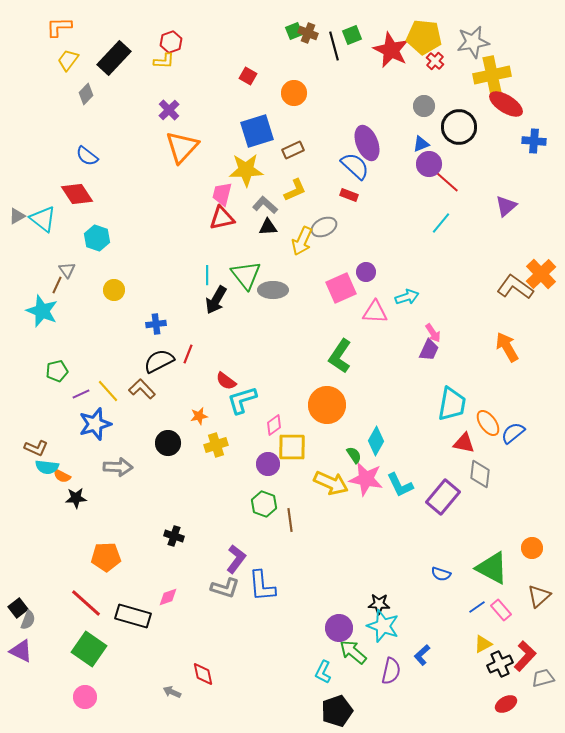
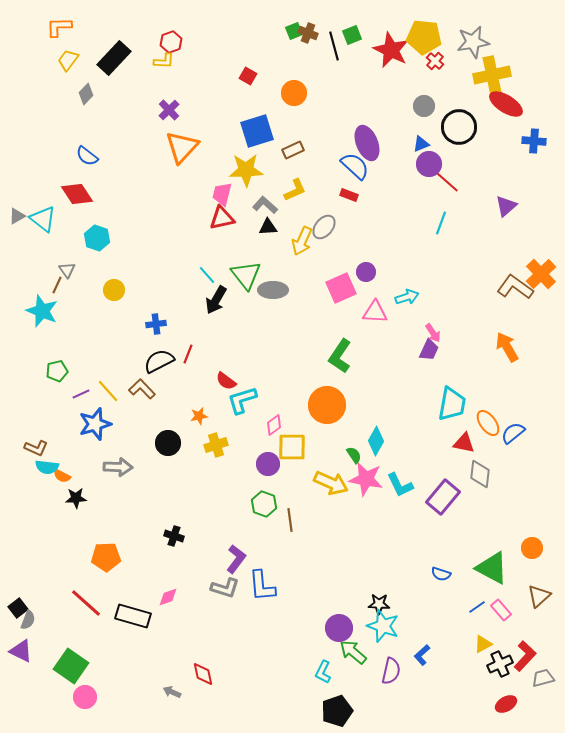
cyan line at (441, 223): rotated 20 degrees counterclockwise
gray ellipse at (324, 227): rotated 25 degrees counterclockwise
cyan line at (207, 275): rotated 42 degrees counterclockwise
green square at (89, 649): moved 18 px left, 17 px down
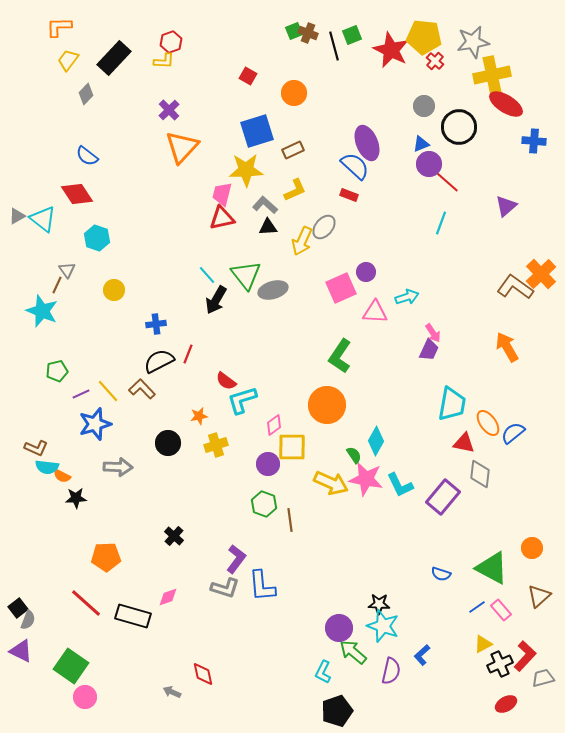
gray ellipse at (273, 290): rotated 16 degrees counterclockwise
black cross at (174, 536): rotated 24 degrees clockwise
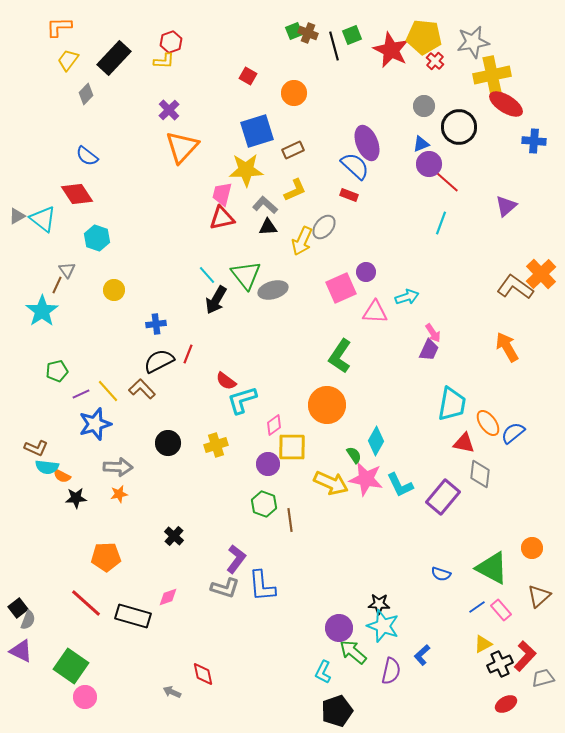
cyan star at (42, 311): rotated 16 degrees clockwise
orange star at (199, 416): moved 80 px left, 78 px down
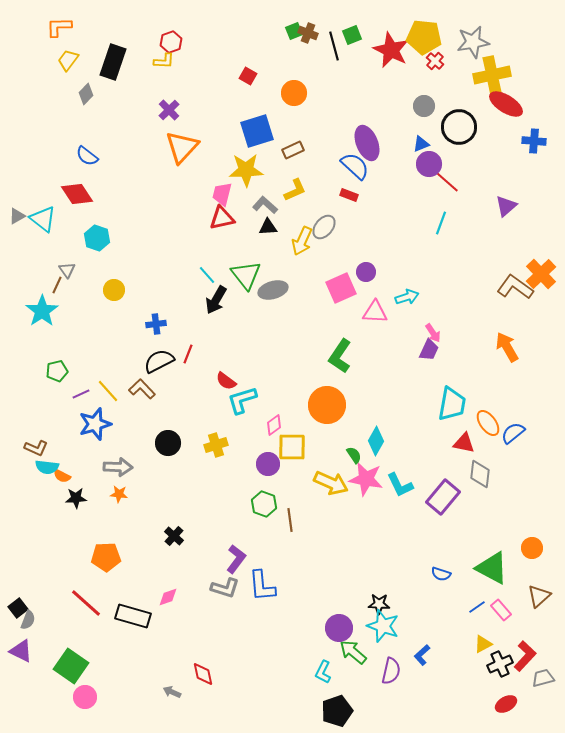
black rectangle at (114, 58): moved 1 px left, 4 px down; rotated 24 degrees counterclockwise
orange star at (119, 494): rotated 18 degrees clockwise
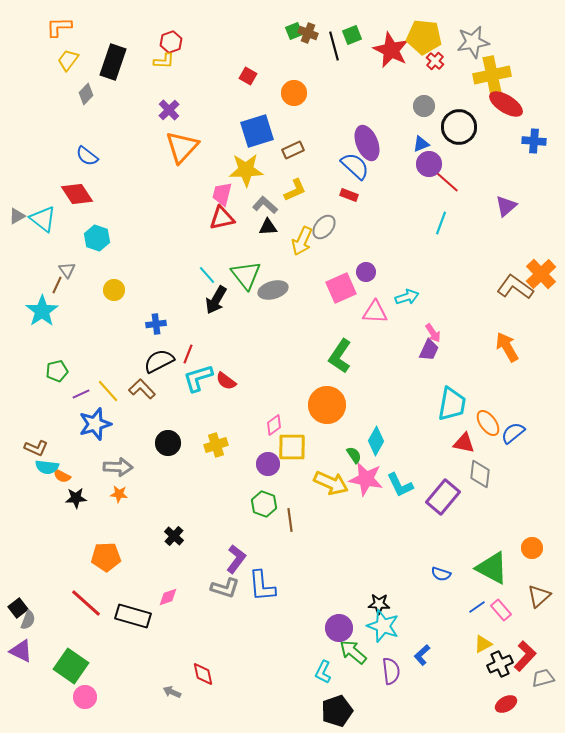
cyan L-shape at (242, 400): moved 44 px left, 22 px up
purple semicircle at (391, 671): rotated 20 degrees counterclockwise
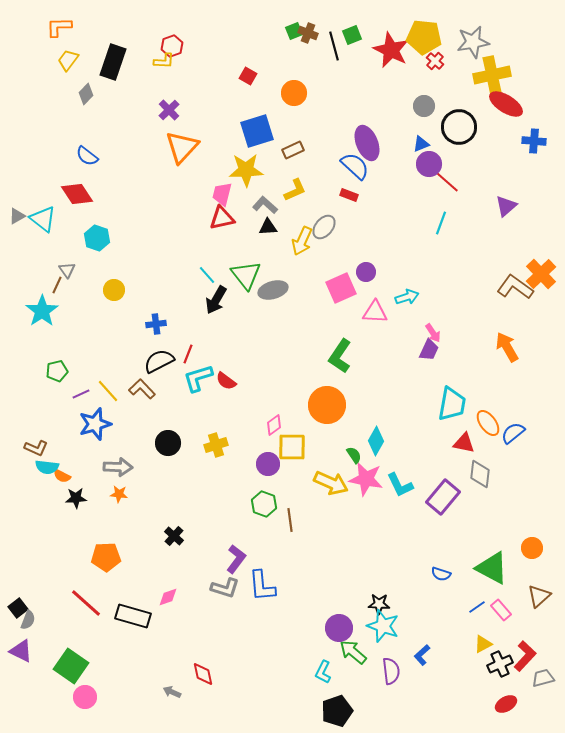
red hexagon at (171, 42): moved 1 px right, 4 px down
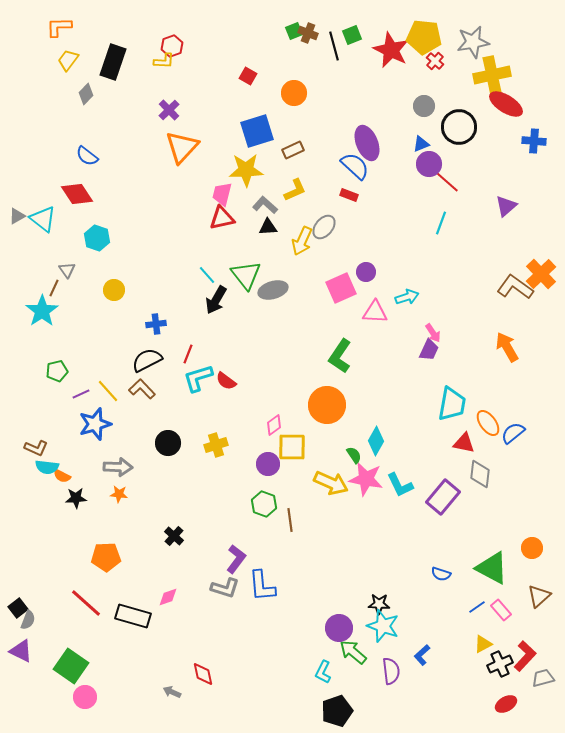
brown line at (57, 285): moved 3 px left, 3 px down
black semicircle at (159, 361): moved 12 px left, 1 px up
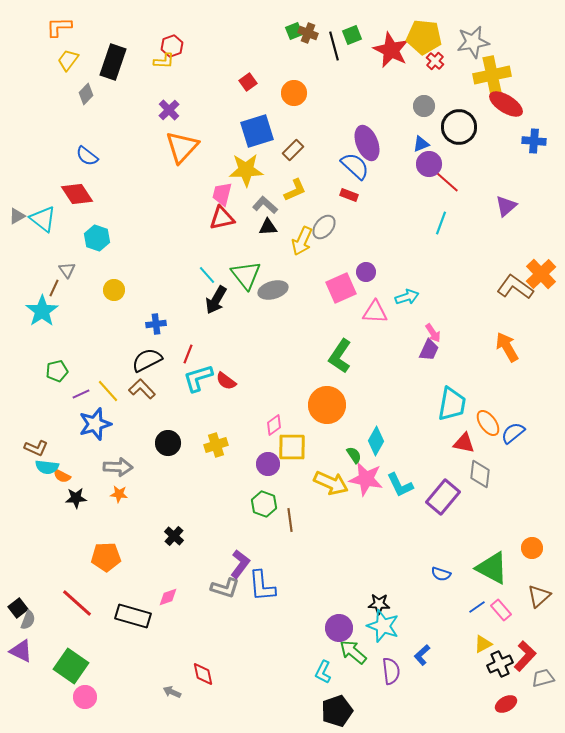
red square at (248, 76): moved 6 px down; rotated 24 degrees clockwise
brown rectangle at (293, 150): rotated 20 degrees counterclockwise
purple L-shape at (236, 559): moved 4 px right, 5 px down
red line at (86, 603): moved 9 px left
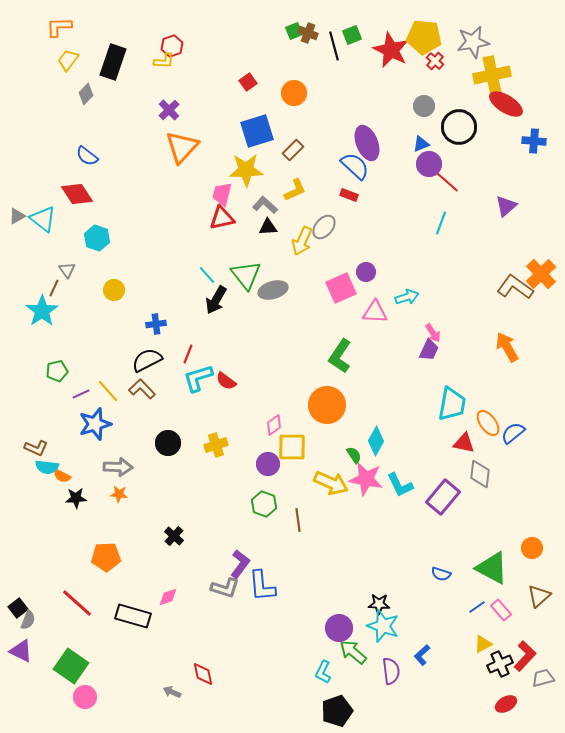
brown line at (290, 520): moved 8 px right
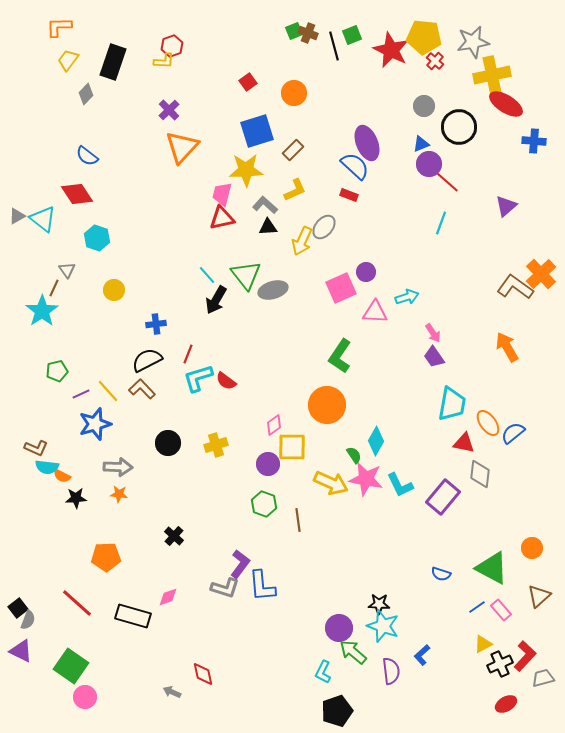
purple trapezoid at (429, 350): moved 5 px right, 7 px down; rotated 120 degrees clockwise
